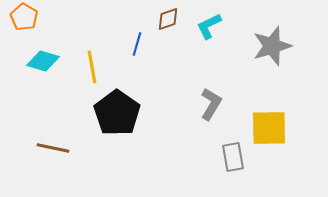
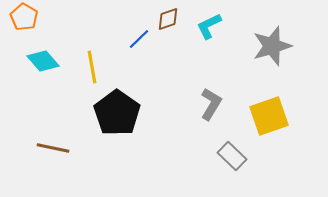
blue line: moved 2 px right, 5 px up; rotated 30 degrees clockwise
cyan diamond: rotated 32 degrees clockwise
yellow square: moved 12 px up; rotated 18 degrees counterclockwise
gray rectangle: moved 1 px left, 1 px up; rotated 36 degrees counterclockwise
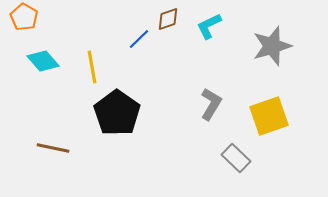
gray rectangle: moved 4 px right, 2 px down
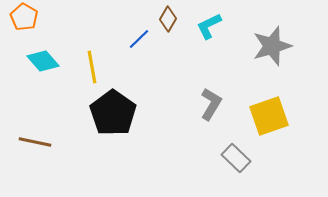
brown diamond: rotated 40 degrees counterclockwise
black pentagon: moved 4 px left
brown line: moved 18 px left, 6 px up
